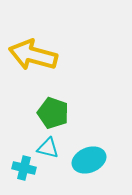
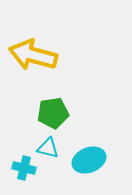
green pentagon: rotated 28 degrees counterclockwise
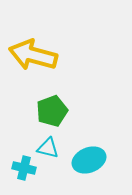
green pentagon: moved 1 px left, 2 px up; rotated 12 degrees counterclockwise
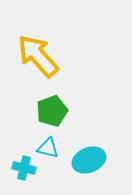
yellow arrow: moved 5 px right, 1 px down; rotated 33 degrees clockwise
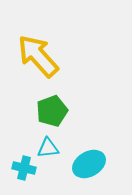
cyan triangle: rotated 20 degrees counterclockwise
cyan ellipse: moved 4 px down; rotated 8 degrees counterclockwise
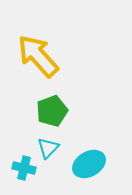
cyan triangle: rotated 40 degrees counterclockwise
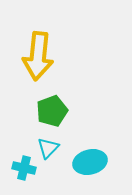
yellow arrow: rotated 132 degrees counterclockwise
cyan ellipse: moved 1 px right, 2 px up; rotated 16 degrees clockwise
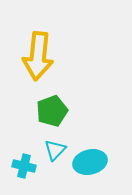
cyan triangle: moved 7 px right, 2 px down
cyan cross: moved 2 px up
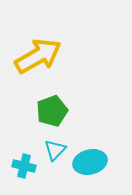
yellow arrow: rotated 126 degrees counterclockwise
